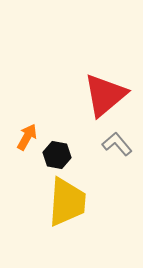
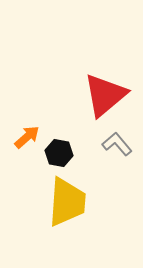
orange arrow: rotated 20 degrees clockwise
black hexagon: moved 2 px right, 2 px up
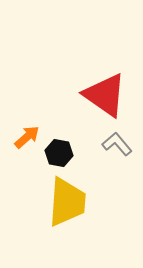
red triangle: rotated 45 degrees counterclockwise
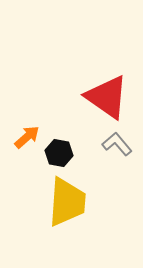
red triangle: moved 2 px right, 2 px down
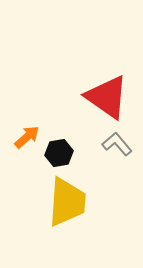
black hexagon: rotated 20 degrees counterclockwise
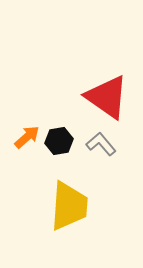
gray L-shape: moved 16 px left
black hexagon: moved 12 px up
yellow trapezoid: moved 2 px right, 4 px down
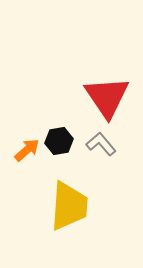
red triangle: rotated 21 degrees clockwise
orange arrow: moved 13 px down
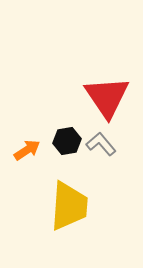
black hexagon: moved 8 px right
orange arrow: rotated 8 degrees clockwise
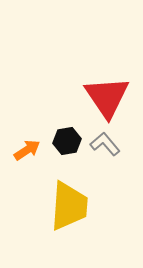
gray L-shape: moved 4 px right
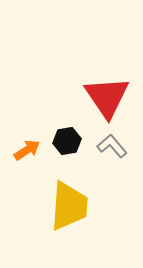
gray L-shape: moved 7 px right, 2 px down
